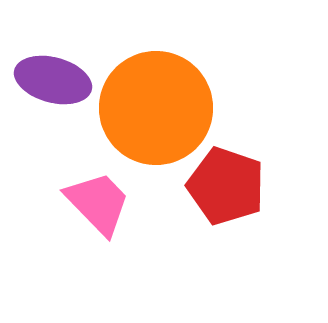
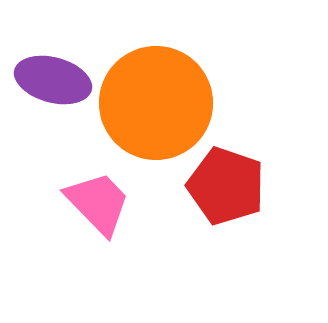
orange circle: moved 5 px up
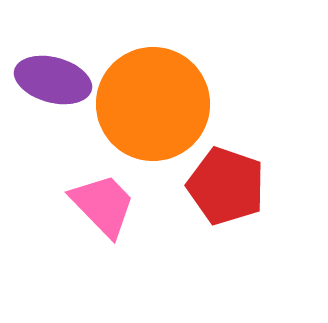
orange circle: moved 3 px left, 1 px down
pink trapezoid: moved 5 px right, 2 px down
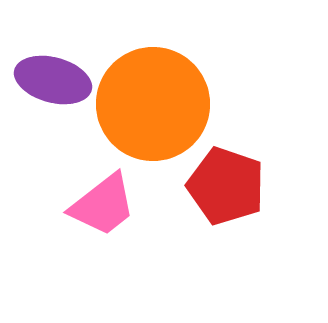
pink trapezoid: rotated 96 degrees clockwise
